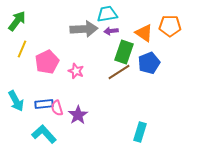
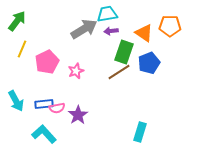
gray arrow: rotated 28 degrees counterclockwise
pink star: rotated 28 degrees clockwise
pink semicircle: rotated 84 degrees counterclockwise
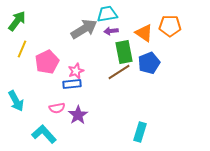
green rectangle: rotated 30 degrees counterclockwise
blue rectangle: moved 28 px right, 20 px up
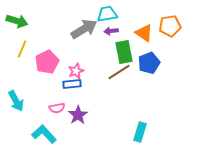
green arrow: rotated 70 degrees clockwise
orange pentagon: rotated 10 degrees counterclockwise
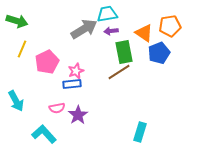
blue pentagon: moved 10 px right, 10 px up
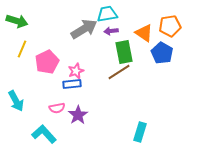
blue pentagon: moved 3 px right; rotated 20 degrees counterclockwise
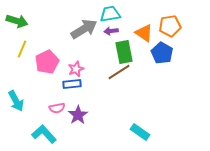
cyan trapezoid: moved 3 px right
pink star: moved 2 px up
cyan rectangle: rotated 72 degrees counterclockwise
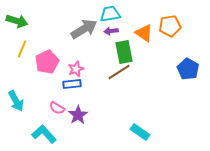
blue pentagon: moved 26 px right, 16 px down
pink semicircle: rotated 42 degrees clockwise
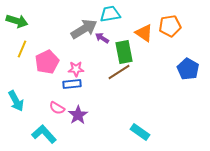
purple arrow: moved 9 px left, 7 px down; rotated 40 degrees clockwise
pink star: rotated 21 degrees clockwise
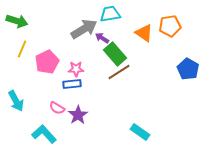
green rectangle: moved 9 px left, 2 px down; rotated 30 degrees counterclockwise
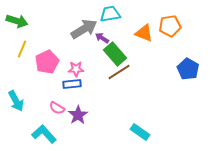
orange triangle: rotated 12 degrees counterclockwise
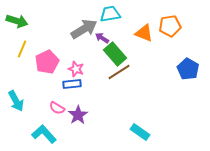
pink star: rotated 21 degrees clockwise
